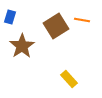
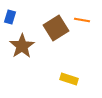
brown square: moved 2 px down
yellow rectangle: rotated 30 degrees counterclockwise
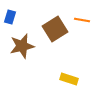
brown square: moved 1 px left, 1 px down
brown star: rotated 20 degrees clockwise
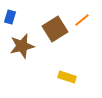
orange line: rotated 49 degrees counterclockwise
yellow rectangle: moved 2 px left, 2 px up
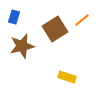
blue rectangle: moved 4 px right
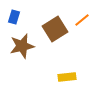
yellow rectangle: rotated 24 degrees counterclockwise
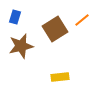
blue rectangle: moved 1 px right
brown star: moved 1 px left
yellow rectangle: moved 7 px left
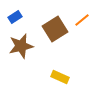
blue rectangle: rotated 40 degrees clockwise
yellow rectangle: rotated 30 degrees clockwise
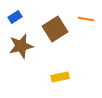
orange line: moved 4 px right, 1 px up; rotated 49 degrees clockwise
yellow rectangle: rotated 36 degrees counterclockwise
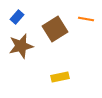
blue rectangle: moved 2 px right; rotated 16 degrees counterclockwise
